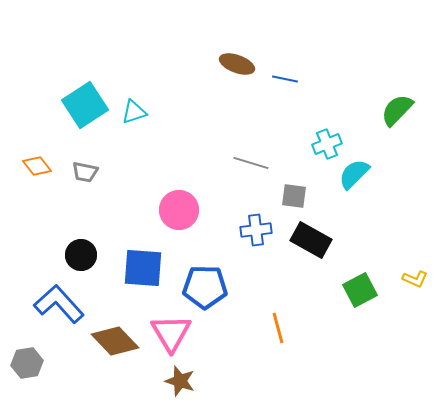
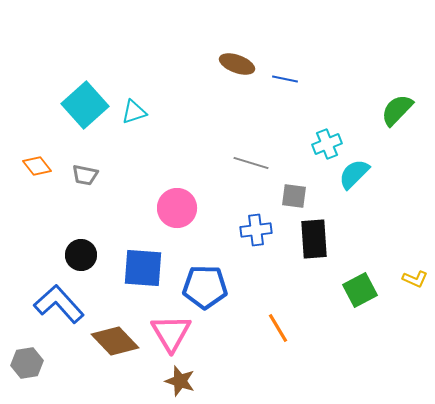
cyan square: rotated 9 degrees counterclockwise
gray trapezoid: moved 3 px down
pink circle: moved 2 px left, 2 px up
black rectangle: moved 3 px right, 1 px up; rotated 57 degrees clockwise
orange line: rotated 16 degrees counterclockwise
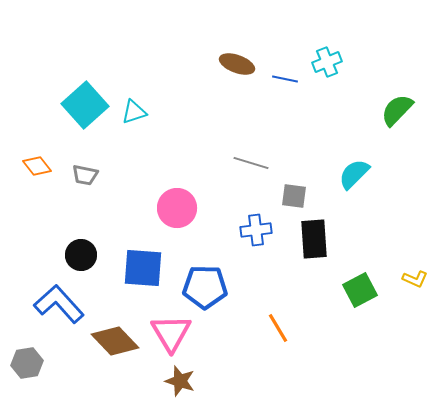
cyan cross: moved 82 px up
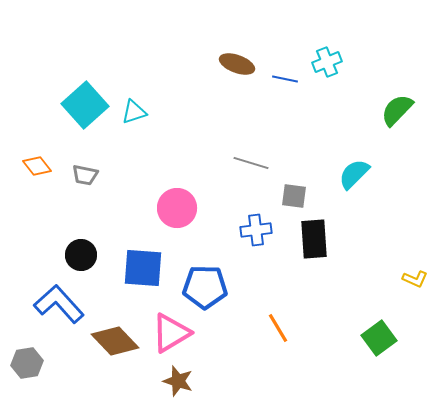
green square: moved 19 px right, 48 px down; rotated 8 degrees counterclockwise
pink triangle: rotated 30 degrees clockwise
brown star: moved 2 px left
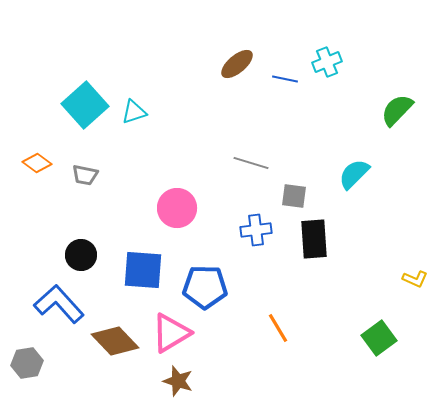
brown ellipse: rotated 60 degrees counterclockwise
orange diamond: moved 3 px up; rotated 16 degrees counterclockwise
blue square: moved 2 px down
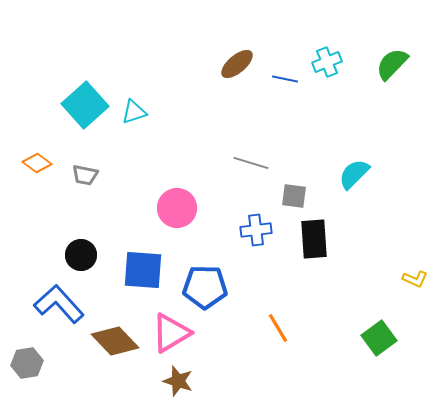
green semicircle: moved 5 px left, 46 px up
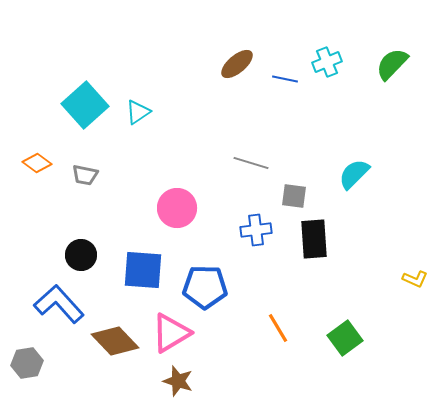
cyan triangle: moved 4 px right; rotated 16 degrees counterclockwise
green square: moved 34 px left
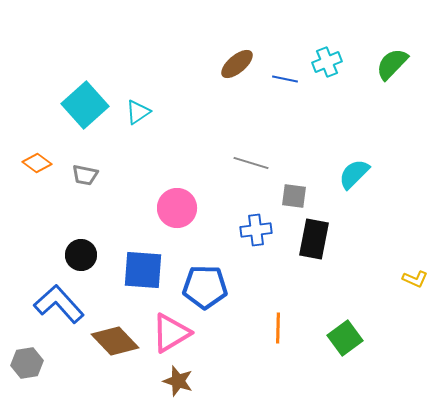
black rectangle: rotated 15 degrees clockwise
orange line: rotated 32 degrees clockwise
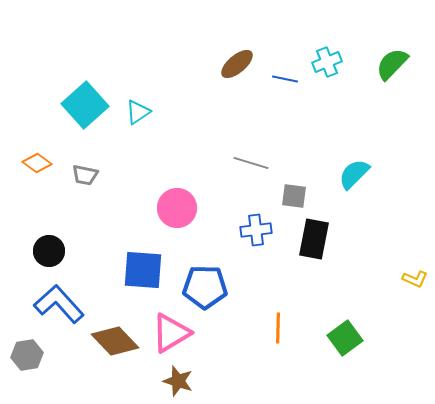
black circle: moved 32 px left, 4 px up
gray hexagon: moved 8 px up
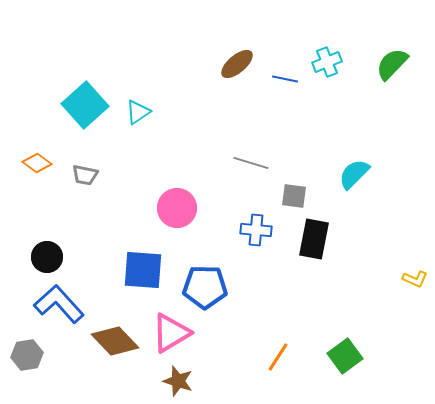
blue cross: rotated 12 degrees clockwise
black circle: moved 2 px left, 6 px down
orange line: moved 29 px down; rotated 32 degrees clockwise
green square: moved 18 px down
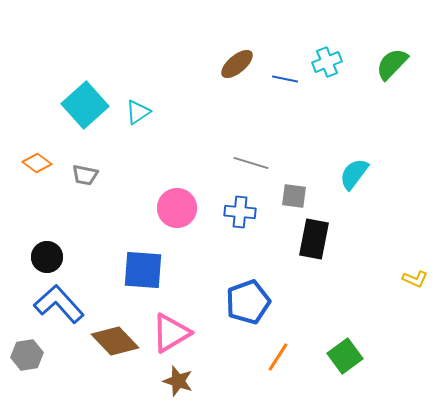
cyan semicircle: rotated 8 degrees counterclockwise
blue cross: moved 16 px left, 18 px up
blue pentagon: moved 43 px right, 15 px down; rotated 21 degrees counterclockwise
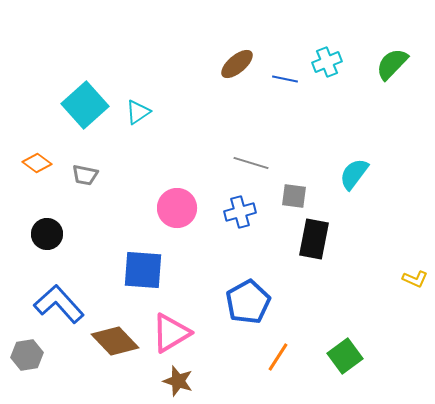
blue cross: rotated 20 degrees counterclockwise
black circle: moved 23 px up
blue pentagon: rotated 9 degrees counterclockwise
